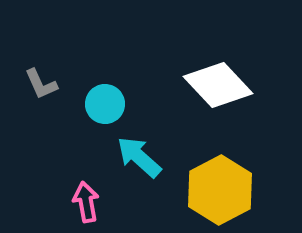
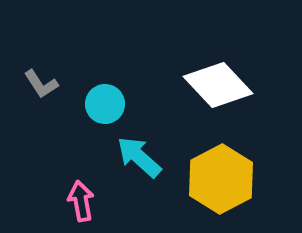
gray L-shape: rotated 9 degrees counterclockwise
yellow hexagon: moved 1 px right, 11 px up
pink arrow: moved 5 px left, 1 px up
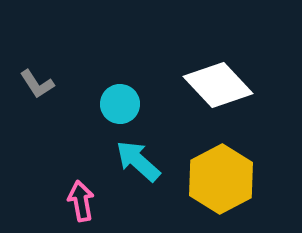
gray L-shape: moved 4 px left
cyan circle: moved 15 px right
cyan arrow: moved 1 px left, 4 px down
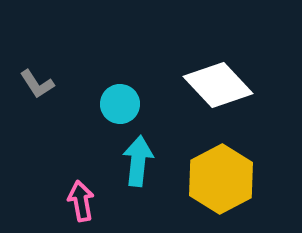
cyan arrow: rotated 54 degrees clockwise
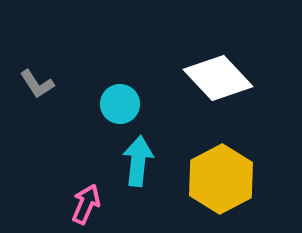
white diamond: moved 7 px up
pink arrow: moved 5 px right, 3 px down; rotated 33 degrees clockwise
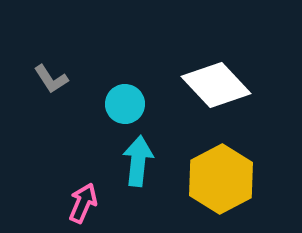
white diamond: moved 2 px left, 7 px down
gray L-shape: moved 14 px right, 5 px up
cyan circle: moved 5 px right
pink arrow: moved 3 px left, 1 px up
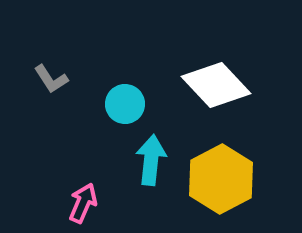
cyan arrow: moved 13 px right, 1 px up
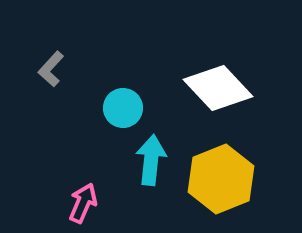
gray L-shape: moved 10 px up; rotated 75 degrees clockwise
white diamond: moved 2 px right, 3 px down
cyan circle: moved 2 px left, 4 px down
yellow hexagon: rotated 6 degrees clockwise
